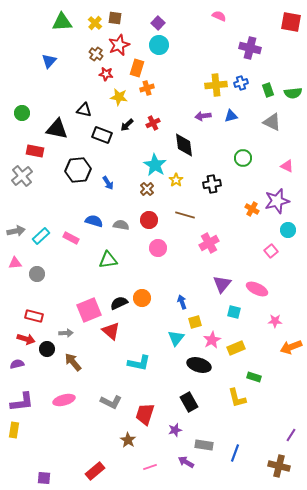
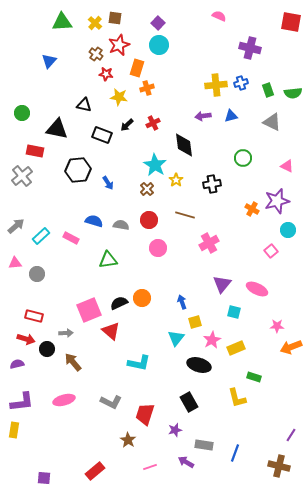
black triangle at (84, 110): moved 5 px up
gray arrow at (16, 231): moved 5 px up; rotated 30 degrees counterclockwise
pink star at (275, 321): moved 2 px right, 5 px down
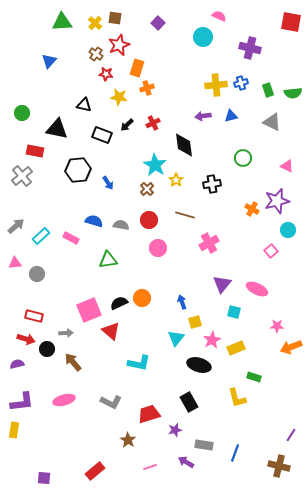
cyan circle at (159, 45): moved 44 px right, 8 px up
red trapezoid at (145, 414): moved 4 px right; rotated 55 degrees clockwise
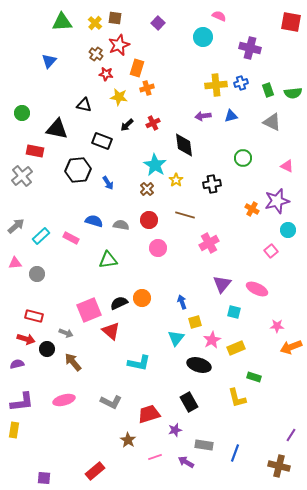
black rectangle at (102, 135): moved 6 px down
gray arrow at (66, 333): rotated 24 degrees clockwise
pink line at (150, 467): moved 5 px right, 10 px up
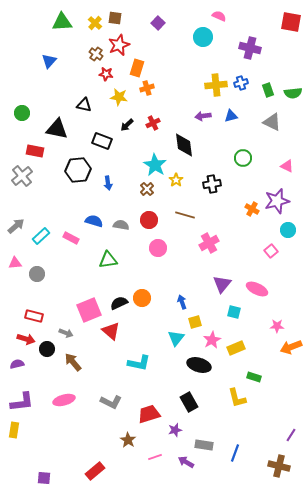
blue arrow at (108, 183): rotated 24 degrees clockwise
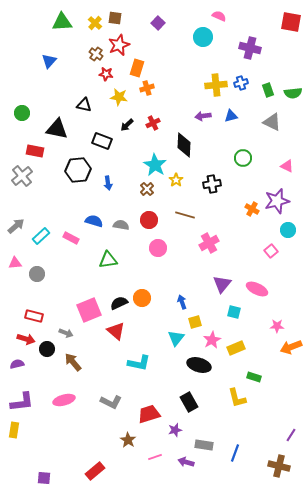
black diamond at (184, 145): rotated 10 degrees clockwise
red triangle at (111, 331): moved 5 px right
purple arrow at (186, 462): rotated 14 degrees counterclockwise
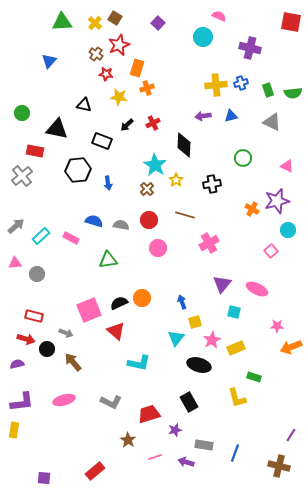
brown square at (115, 18): rotated 24 degrees clockwise
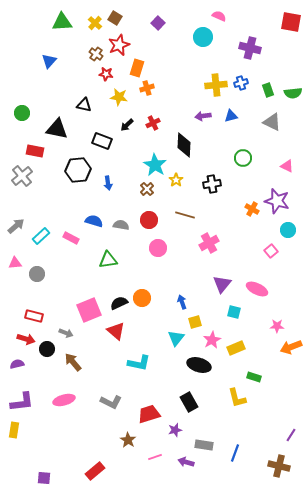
purple star at (277, 201): rotated 30 degrees clockwise
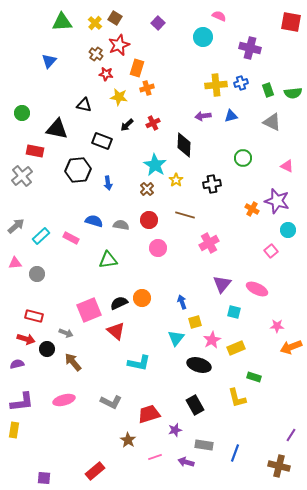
black rectangle at (189, 402): moved 6 px right, 3 px down
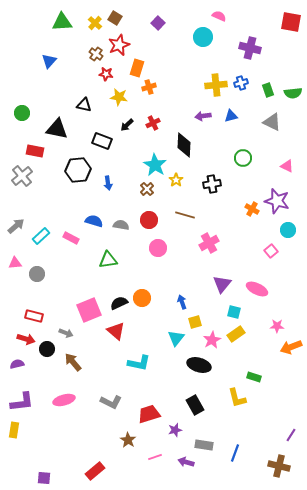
orange cross at (147, 88): moved 2 px right, 1 px up
yellow rectangle at (236, 348): moved 14 px up; rotated 12 degrees counterclockwise
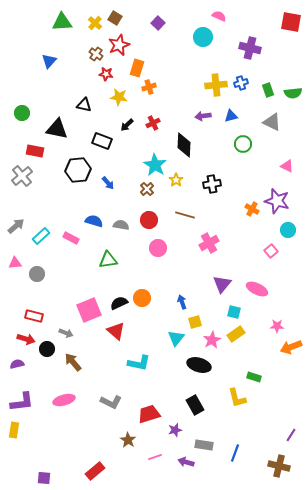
green circle at (243, 158): moved 14 px up
blue arrow at (108, 183): rotated 32 degrees counterclockwise
